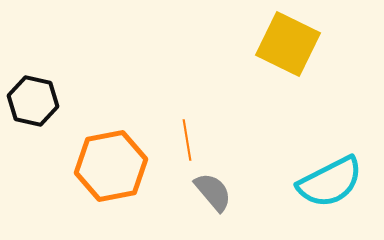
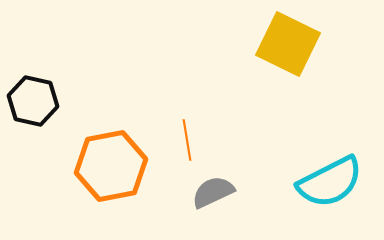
gray semicircle: rotated 75 degrees counterclockwise
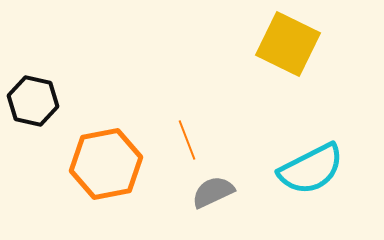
orange line: rotated 12 degrees counterclockwise
orange hexagon: moved 5 px left, 2 px up
cyan semicircle: moved 19 px left, 13 px up
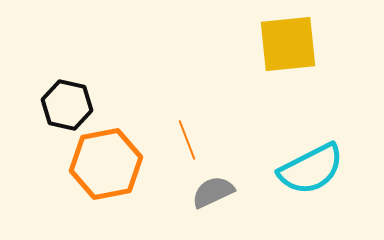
yellow square: rotated 32 degrees counterclockwise
black hexagon: moved 34 px right, 4 px down
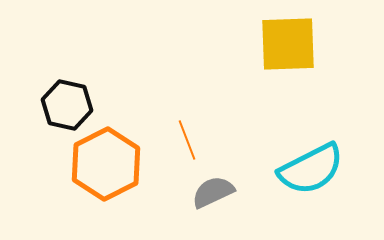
yellow square: rotated 4 degrees clockwise
orange hexagon: rotated 16 degrees counterclockwise
